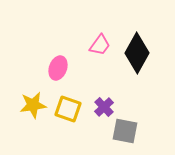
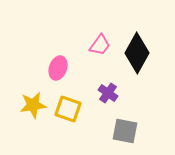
purple cross: moved 4 px right, 14 px up; rotated 12 degrees counterclockwise
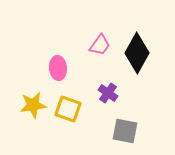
pink ellipse: rotated 25 degrees counterclockwise
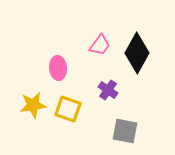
purple cross: moved 3 px up
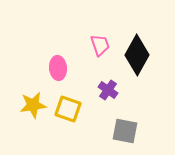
pink trapezoid: rotated 55 degrees counterclockwise
black diamond: moved 2 px down
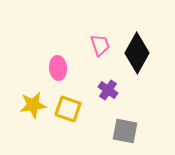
black diamond: moved 2 px up
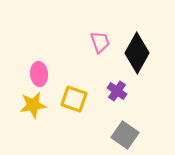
pink trapezoid: moved 3 px up
pink ellipse: moved 19 px left, 6 px down
purple cross: moved 9 px right, 1 px down
yellow square: moved 6 px right, 10 px up
gray square: moved 4 px down; rotated 24 degrees clockwise
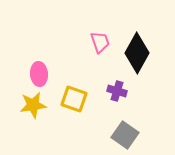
purple cross: rotated 18 degrees counterclockwise
